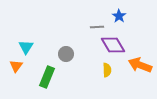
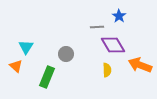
orange triangle: rotated 24 degrees counterclockwise
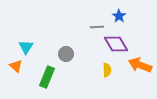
purple diamond: moved 3 px right, 1 px up
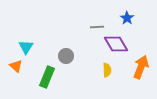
blue star: moved 8 px right, 2 px down
gray circle: moved 2 px down
orange arrow: moved 1 px right, 2 px down; rotated 90 degrees clockwise
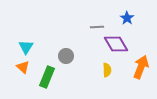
orange triangle: moved 7 px right, 1 px down
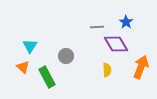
blue star: moved 1 px left, 4 px down
cyan triangle: moved 4 px right, 1 px up
green rectangle: rotated 50 degrees counterclockwise
